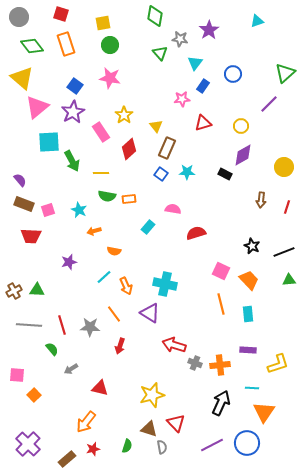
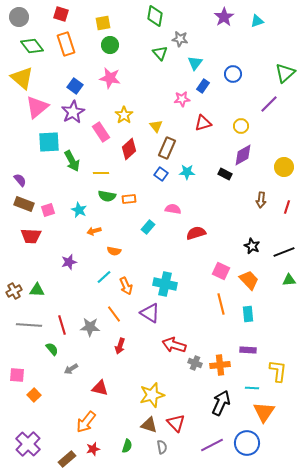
purple star at (209, 30): moved 15 px right, 13 px up
yellow L-shape at (278, 364): moved 7 px down; rotated 65 degrees counterclockwise
brown triangle at (149, 429): moved 4 px up
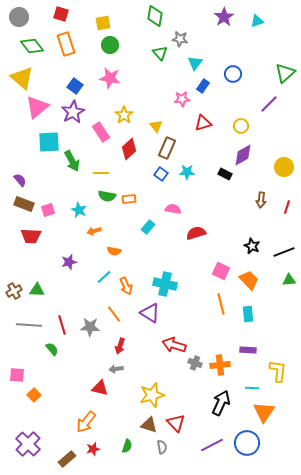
gray arrow at (71, 369): moved 45 px right; rotated 24 degrees clockwise
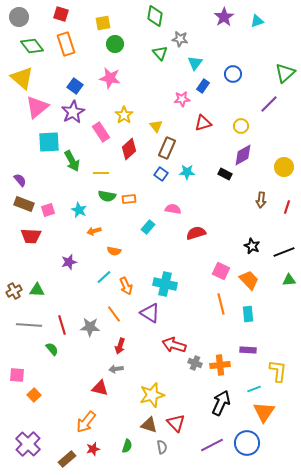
green circle at (110, 45): moved 5 px right, 1 px up
cyan line at (252, 388): moved 2 px right, 1 px down; rotated 24 degrees counterclockwise
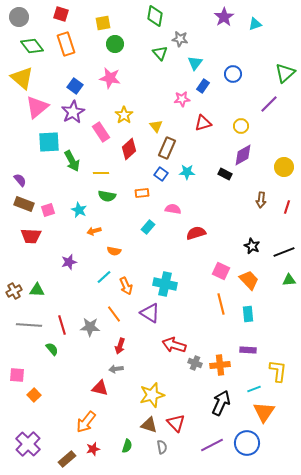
cyan triangle at (257, 21): moved 2 px left, 3 px down
orange rectangle at (129, 199): moved 13 px right, 6 px up
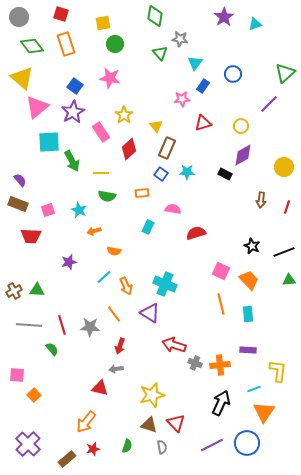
brown rectangle at (24, 204): moved 6 px left
cyan rectangle at (148, 227): rotated 16 degrees counterclockwise
cyan cross at (165, 284): rotated 10 degrees clockwise
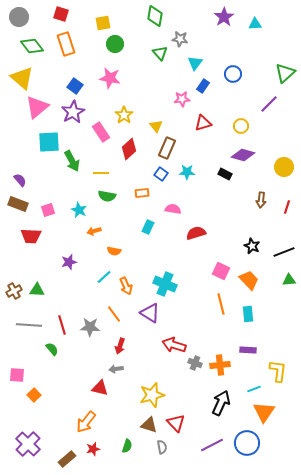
cyan triangle at (255, 24): rotated 16 degrees clockwise
purple diamond at (243, 155): rotated 45 degrees clockwise
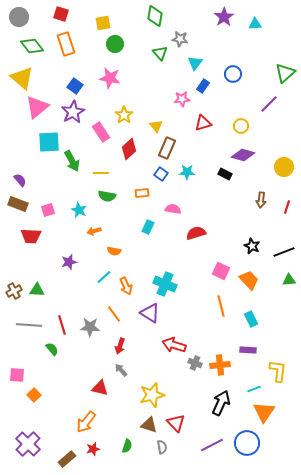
orange line at (221, 304): moved 2 px down
cyan rectangle at (248, 314): moved 3 px right, 5 px down; rotated 21 degrees counterclockwise
gray arrow at (116, 369): moved 5 px right, 1 px down; rotated 56 degrees clockwise
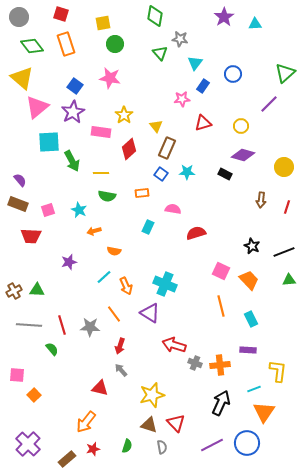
pink rectangle at (101, 132): rotated 48 degrees counterclockwise
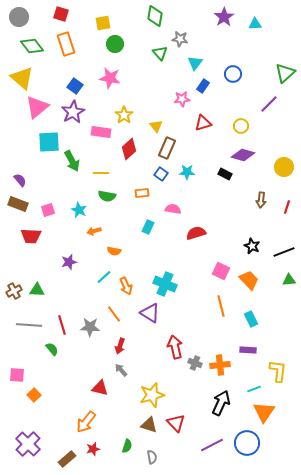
red arrow at (174, 345): moved 1 px right, 2 px down; rotated 60 degrees clockwise
gray semicircle at (162, 447): moved 10 px left, 10 px down
